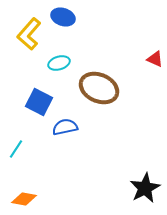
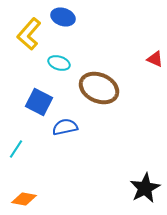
cyan ellipse: rotated 35 degrees clockwise
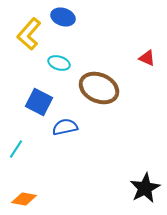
red triangle: moved 8 px left, 1 px up
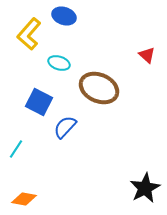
blue ellipse: moved 1 px right, 1 px up
red triangle: moved 3 px up; rotated 18 degrees clockwise
blue semicircle: rotated 35 degrees counterclockwise
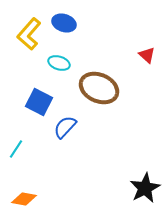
blue ellipse: moved 7 px down
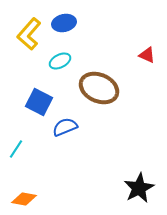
blue ellipse: rotated 30 degrees counterclockwise
red triangle: rotated 18 degrees counterclockwise
cyan ellipse: moved 1 px right, 2 px up; rotated 45 degrees counterclockwise
blue semicircle: rotated 25 degrees clockwise
black star: moved 6 px left
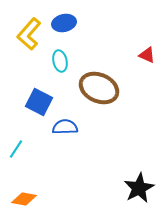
cyan ellipse: rotated 75 degrees counterclockwise
blue semicircle: rotated 20 degrees clockwise
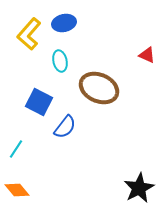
blue semicircle: rotated 130 degrees clockwise
orange diamond: moved 7 px left, 9 px up; rotated 40 degrees clockwise
